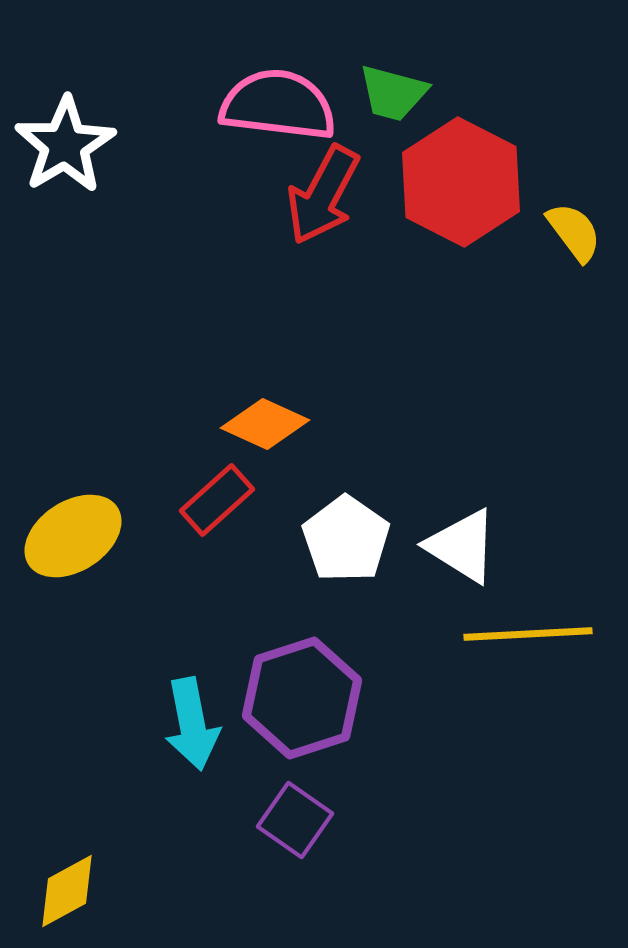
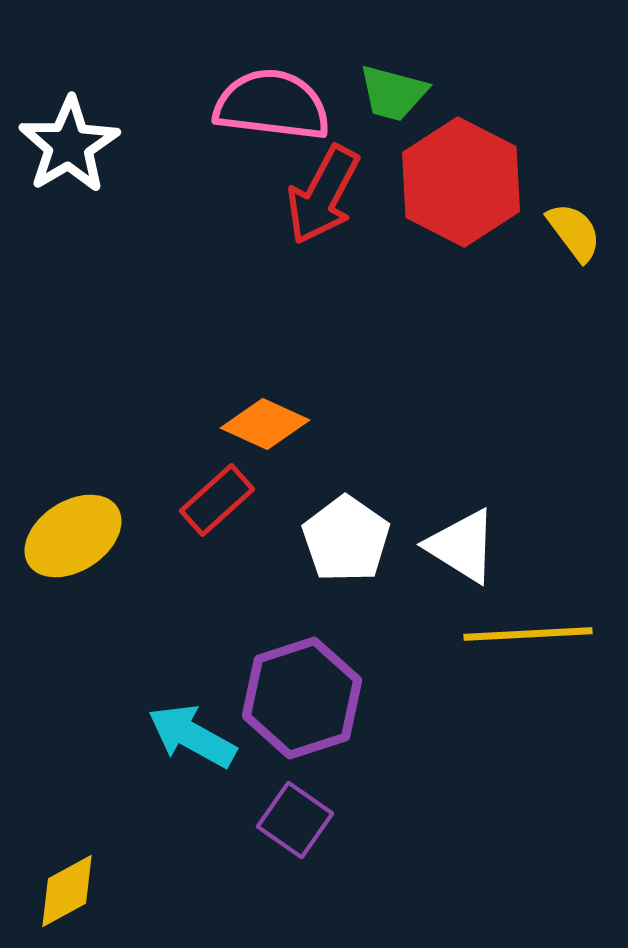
pink semicircle: moved 6 px left
white star: moved 4 px right
cyan arrow: moved 12 px down; rotated 130 degrees clockwise
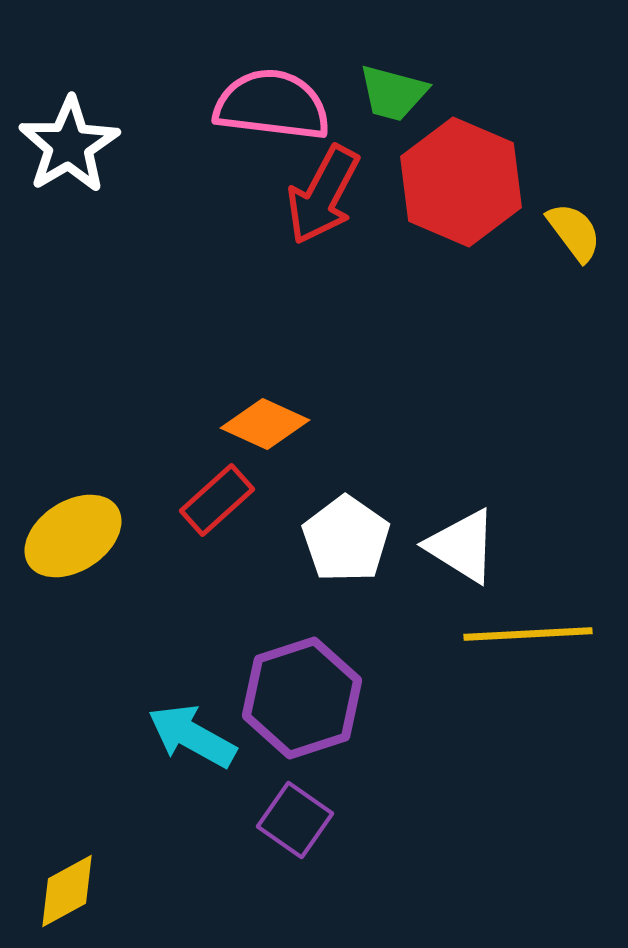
red hexagon: rotated 4 degrees counterclockwise
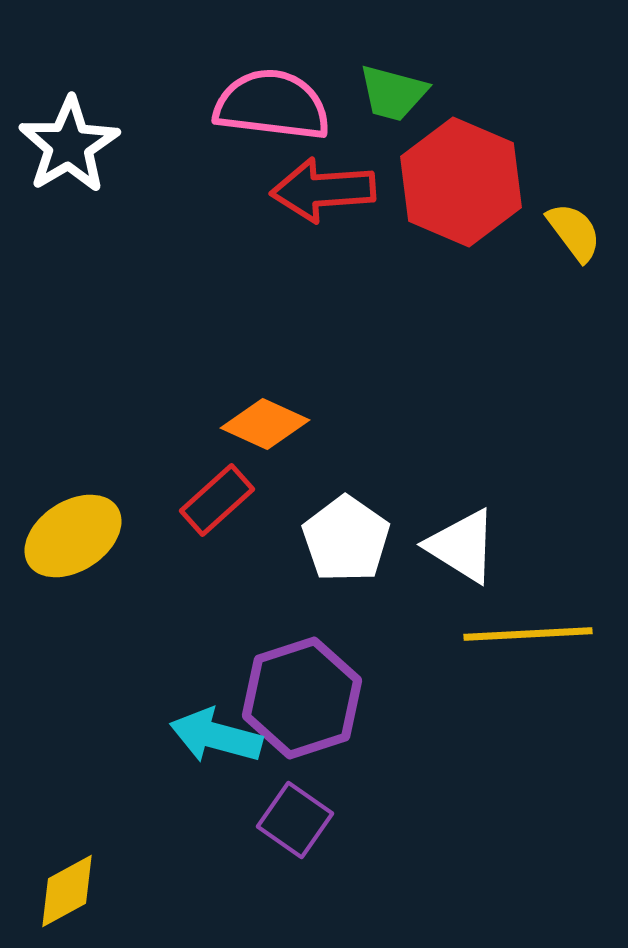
red arrow: moved 5 px up; rotated 58 degrees clockwise
cyan arrow: moved 24 px right; rotated 14 degrees counterclockwise
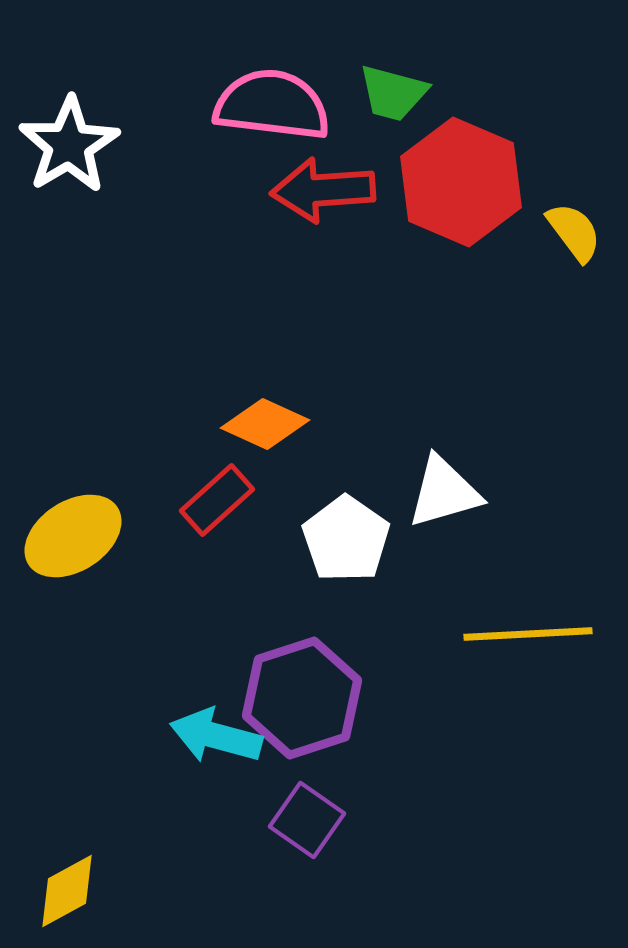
white triangle: moved 18 px left, 54 px up; rotated 48 degrees counterclockwise
purple square: moved 12 px right
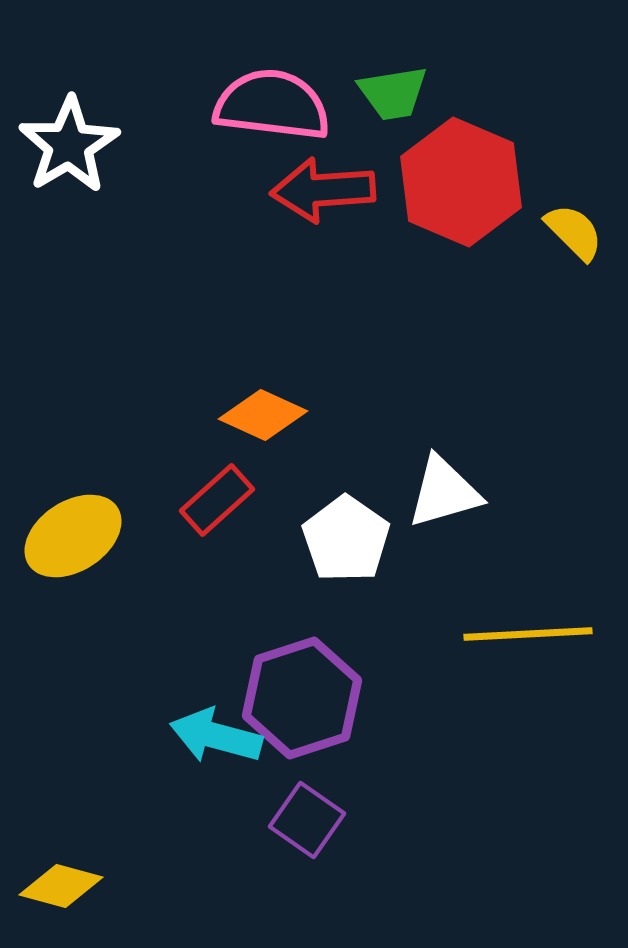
green trapezoid: rotated 24 degrees counterclockwise
yellow semicircle: rotated 8 degrees counterclockwise
orange diamond: moved 2 px left, 9 px up
yellow diamond: moved 6 px left, 5 px up; rotated 44 degrees clockwise
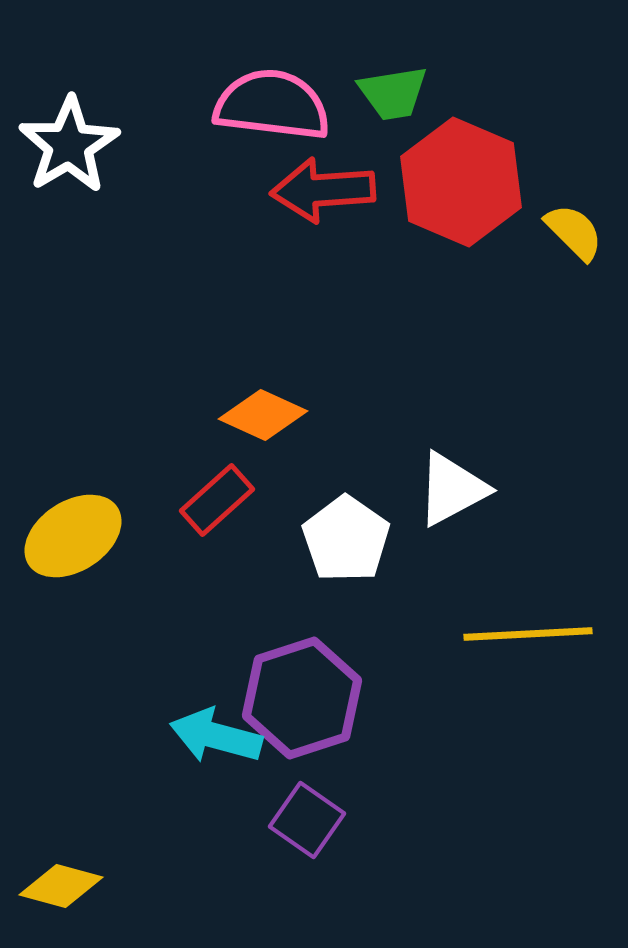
white triangle: moved 8 px right, 3 px up; rotated 12 degrees counterclockwise
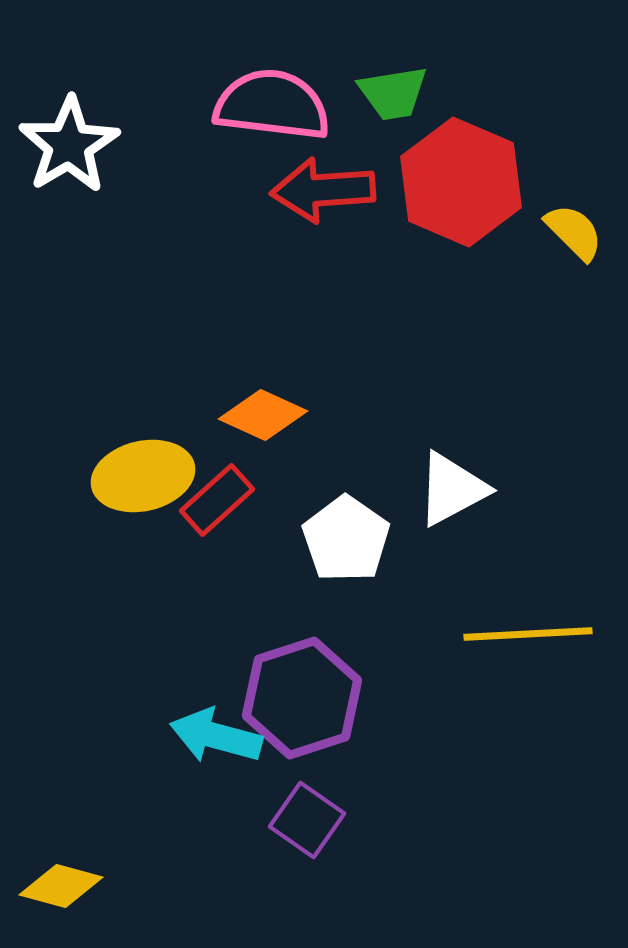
yellow ellipse: moved 70 px right, 60 px up; rotated 20 degrees clockwise
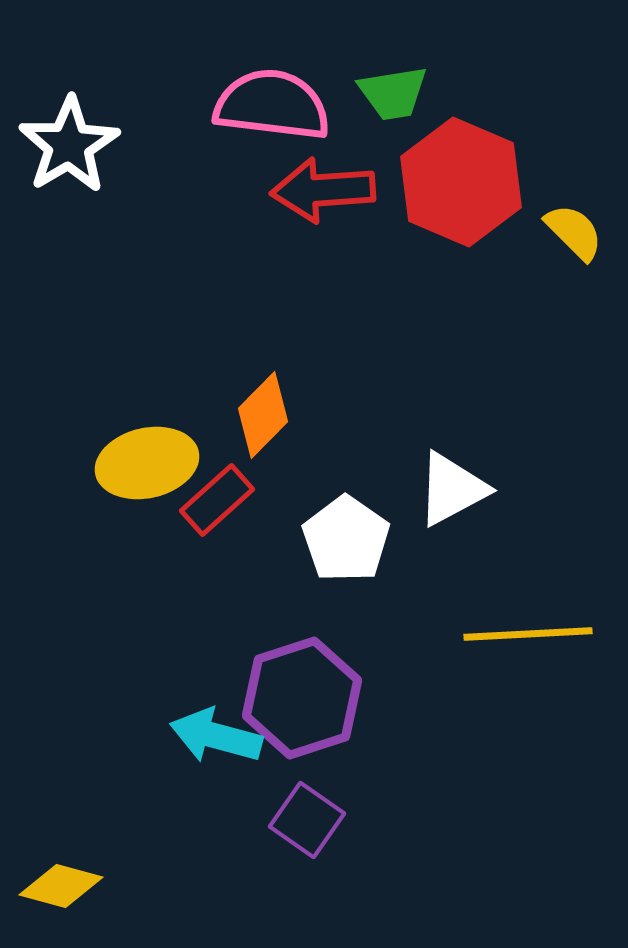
orange diamond: rotated 70 degrees counterclockwise
yellow ellipse: moved 4 px right, 13 px up
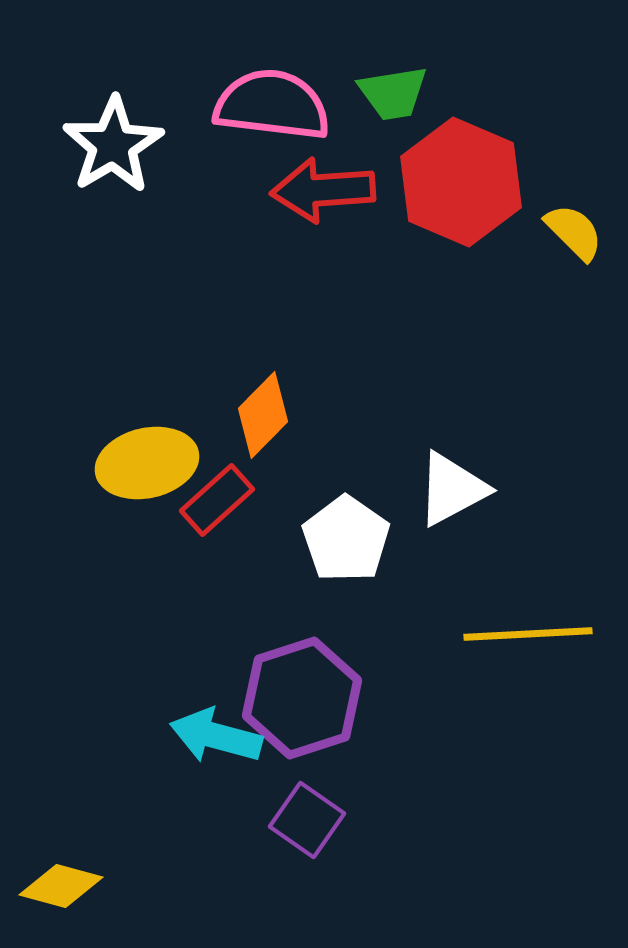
white star: moved 44 px right
